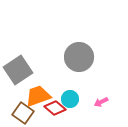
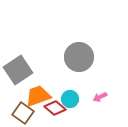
pink arrow: moved 1 px left, 5 px up
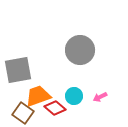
gray circle: moved 1 px right, 7 px up
gray square: rotated 24 degrees clockwise
cyan circle: moved 4 px right, 3 px up
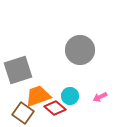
gray square: rotated 8 degrees counterclockwise
cyan circle: moved 4 px left
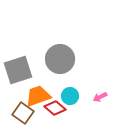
gray circle: moved 20 px left, 9 px down
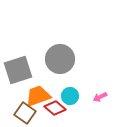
brown square: moved 2 px right
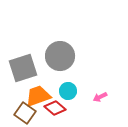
gray circle: moved 3 px up
gray square: moved 5 px right, 2 px up
cyan circle: moved 2 px left, 5 px up
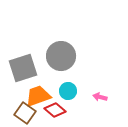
gray circle: moved 1 px right
pink arrow: rotated 40 degrees clockwise
red diamond: moved 2 px down
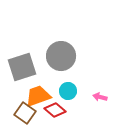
gray square: moved 1 px left, 1 px up
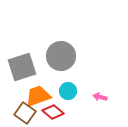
red diamond: moved 2 px left, 2 px down
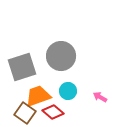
pink arrow: rotated 16 degrees clockwise
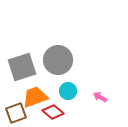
gray circle: moved 3 px left, 4 px down
orange trapezoid: moved 3 px left, 1 px down
brown square: moved 9 px left; rotated 35 degrees clockwise
